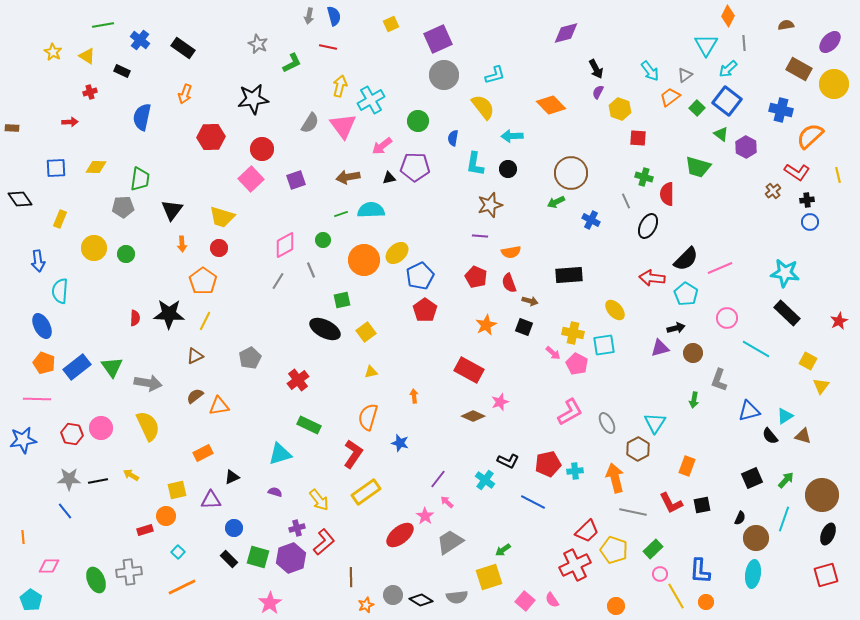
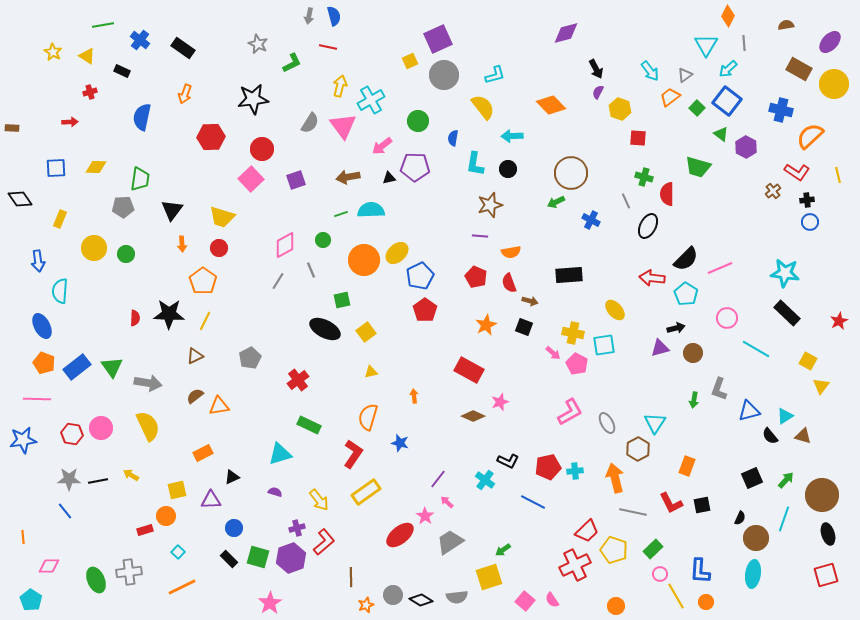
yellow square at (391, 24): moved 19 px right, 37 px down
gray L-shape at (719, 380): moved 9 px down
red pentagon at (548, 464): moved 3 px down
black ellipse at (828, 534): rotated 40 degrees counterclockwise
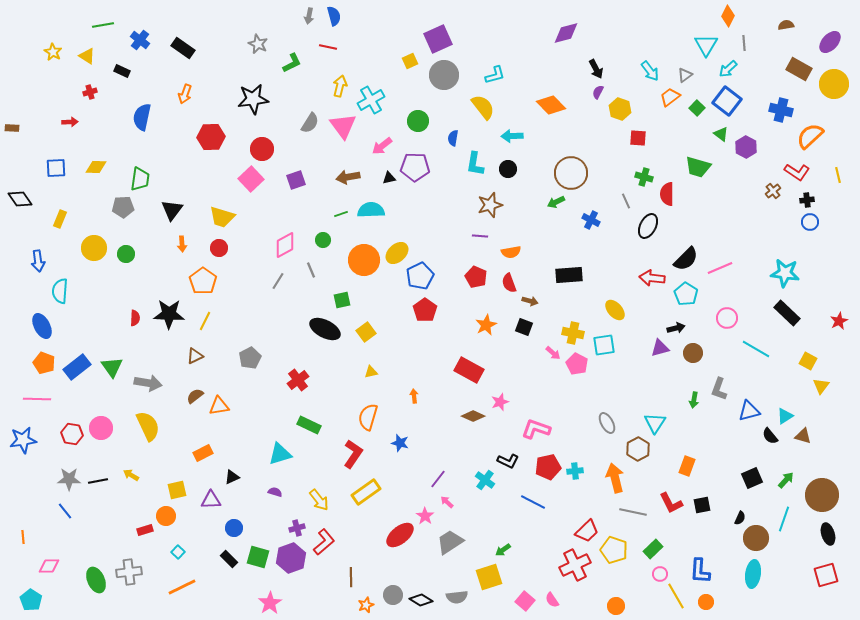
pink L-shape at (570, 412): moved 34 px left, 17 px down; rotated 132 degrees counterclockwise
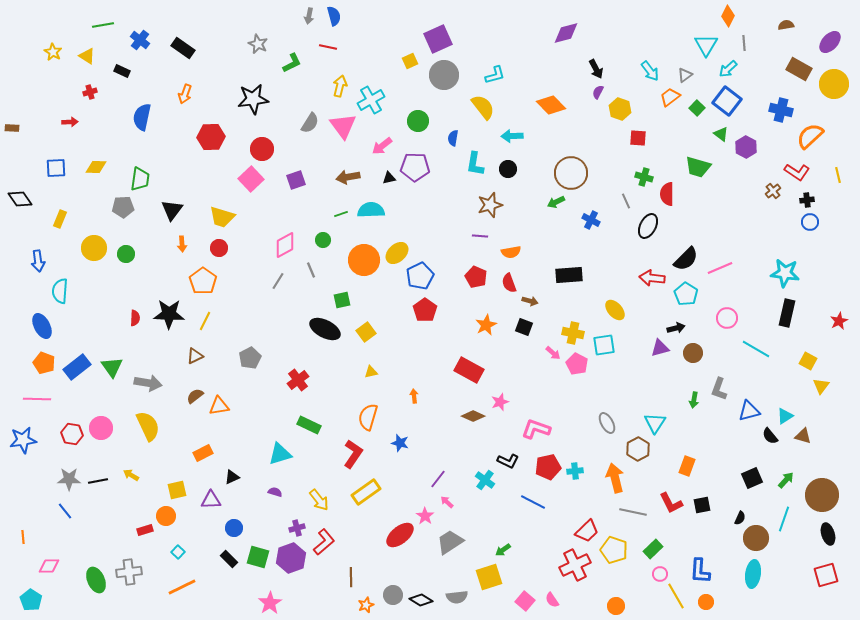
black rectangle at (787, 313): rotated 60 degrees clockwise
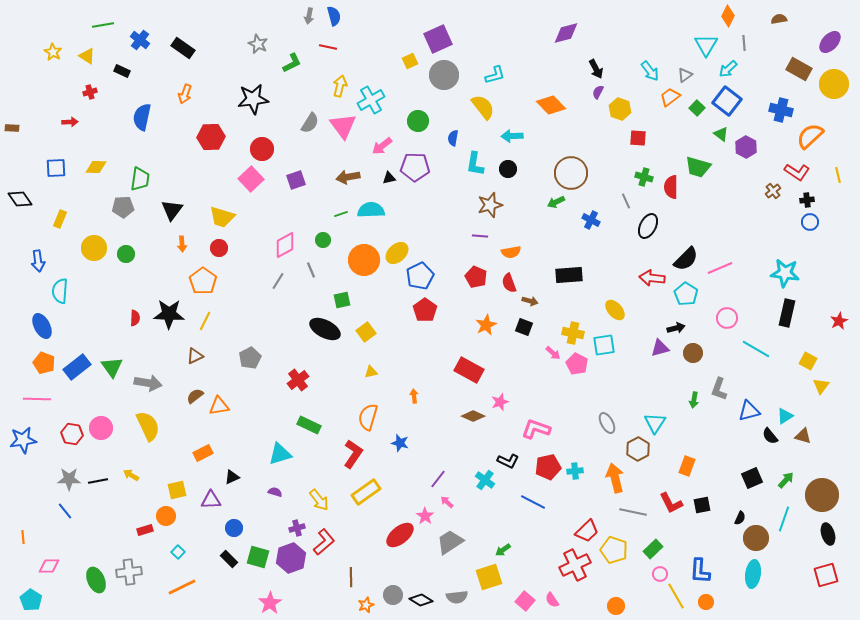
brown semicircle at (786, 25): moved 7 px left, 6 px up
red semicircle at (667, 194): moved 4 px right, 7 px up
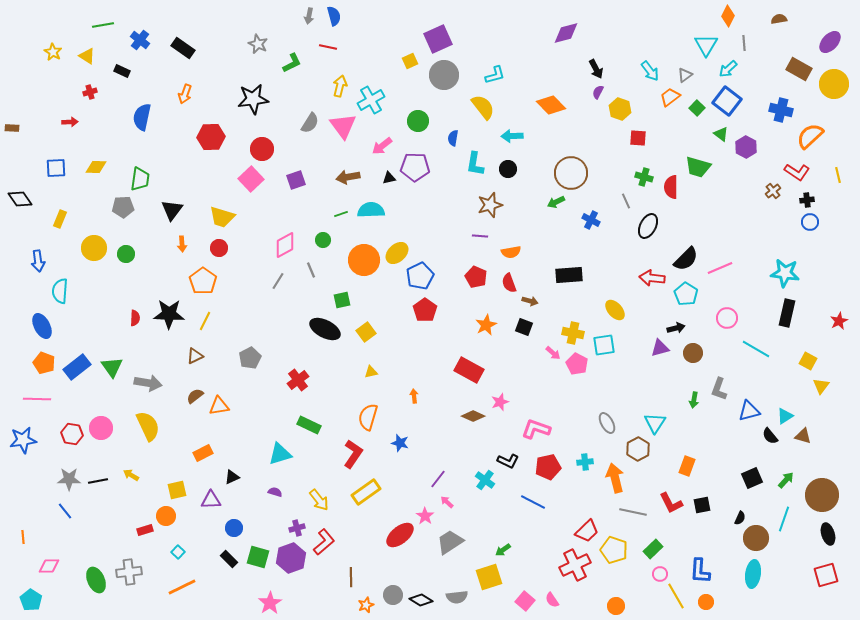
cyan cross at (575, 471): moved 10 px right, 9 px up
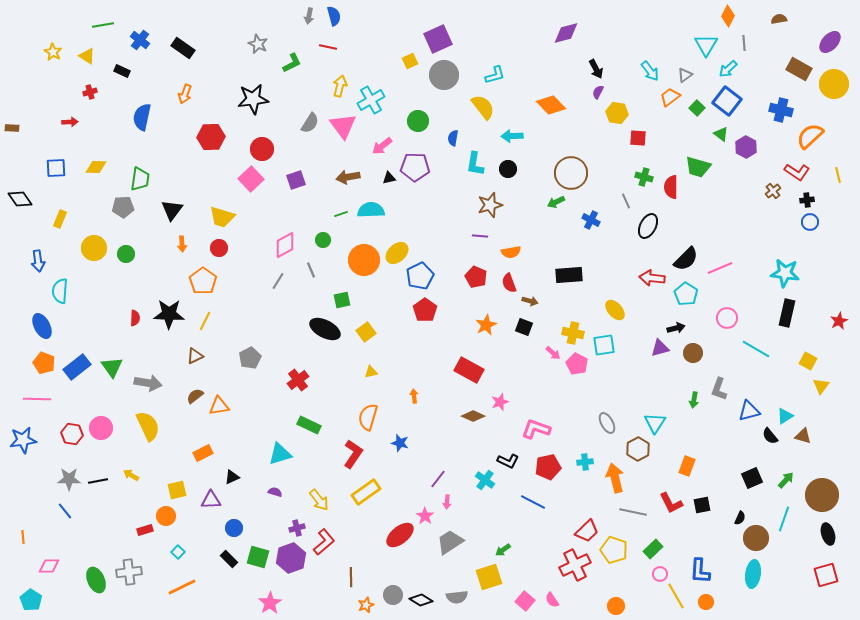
yellow hexagon at (620, 109): moved 3 px left, 4 px down; rotated 10 degrees counterclockwise
pink arrow at (447, 502): rotated 128 degrees counterclockwise
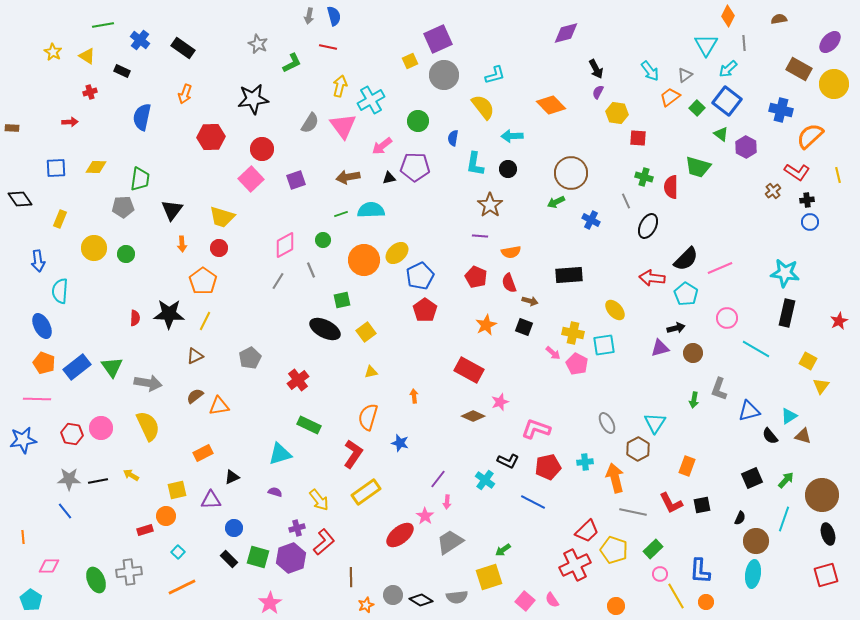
brown star at (490, 205): rotated 20 degrees counterclockwise
cyan triangle at (785, 416): moved 4 px right
brown circle at (756, 538): moved 3 px down
